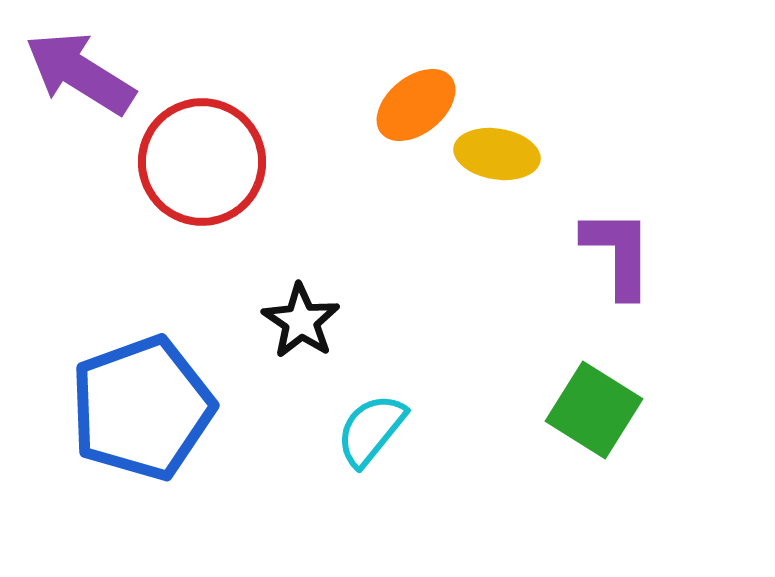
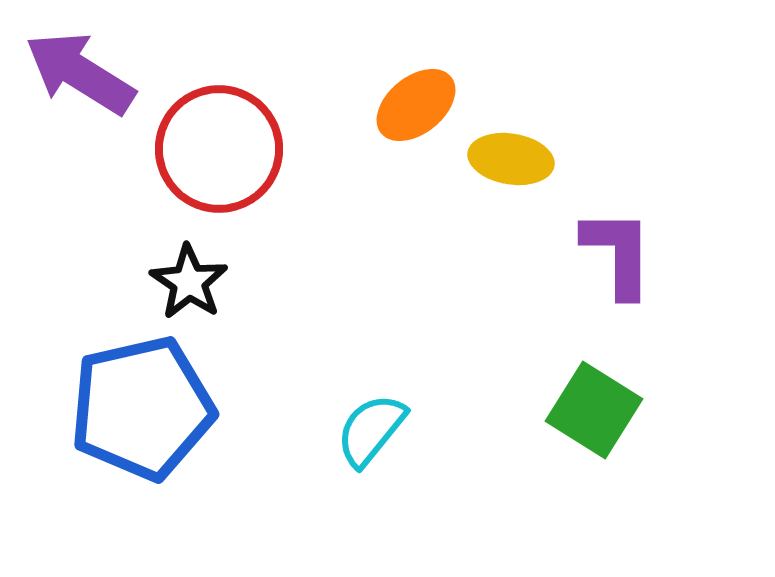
yellow ellipse: moved 14 px right, 5 px down
red circle: moved 17 px right, 13 px up
black star: moved 112 px left, 39 px up
blue pentagon: rotated 7 degrees clockwise
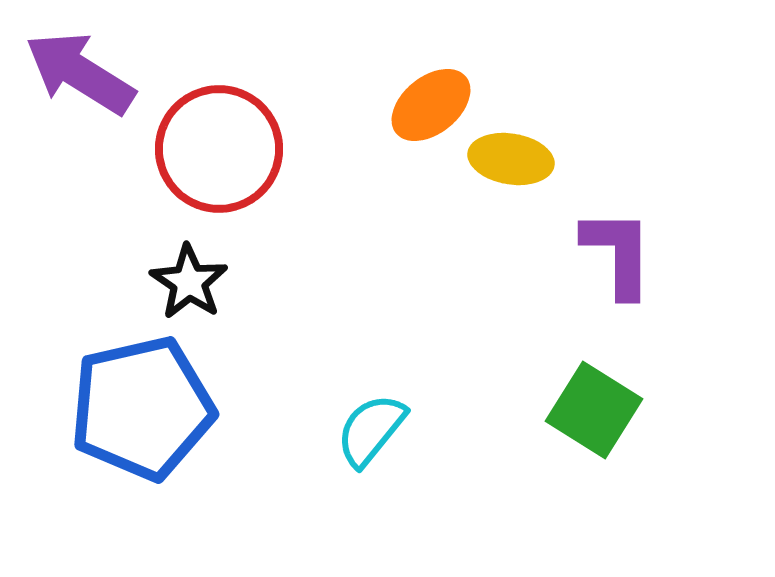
orange ellipse: moved 15 px right
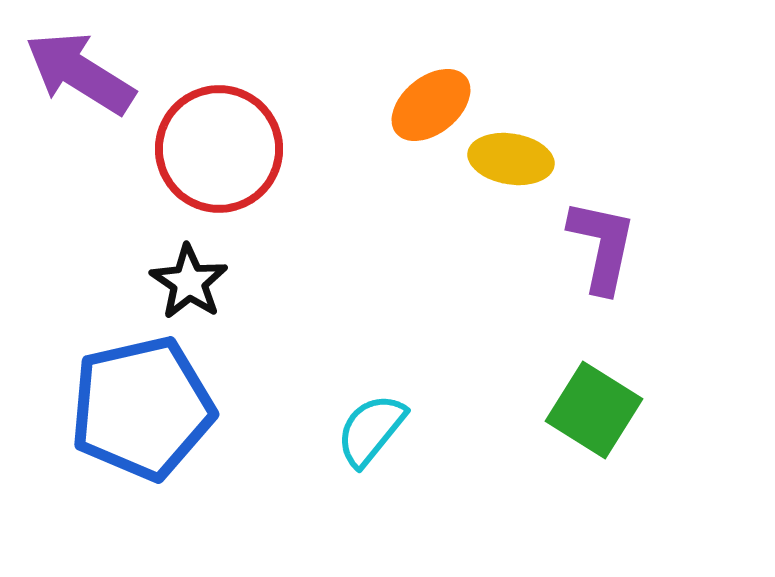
purple L-shape: moved 16 px left, 7 px up; rotated 12 degrees clockwise
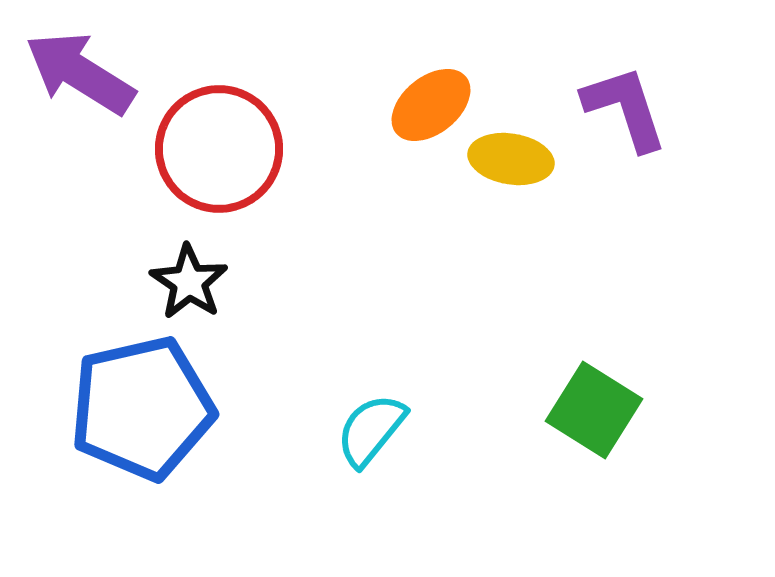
purple L-shape: moved 23 px right, 138 px up; rotated 30 degrees counterclockwise
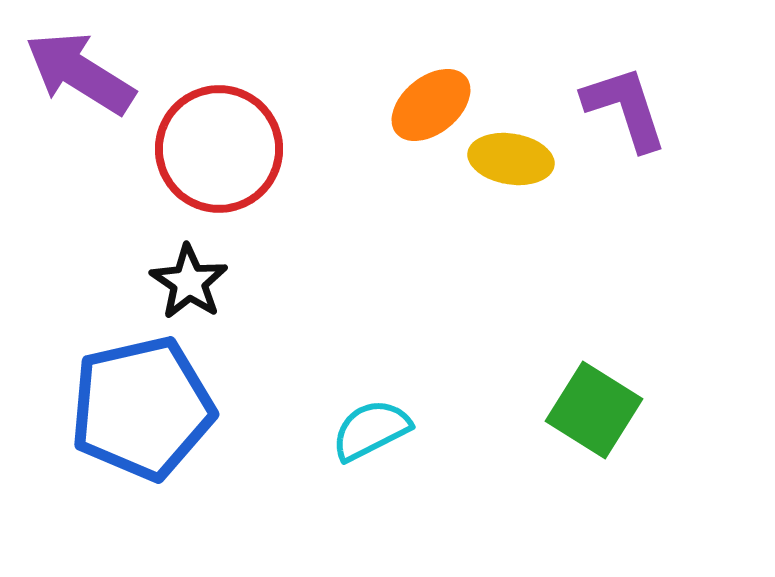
cyan semicircle: rotated 24 degrees clockwise
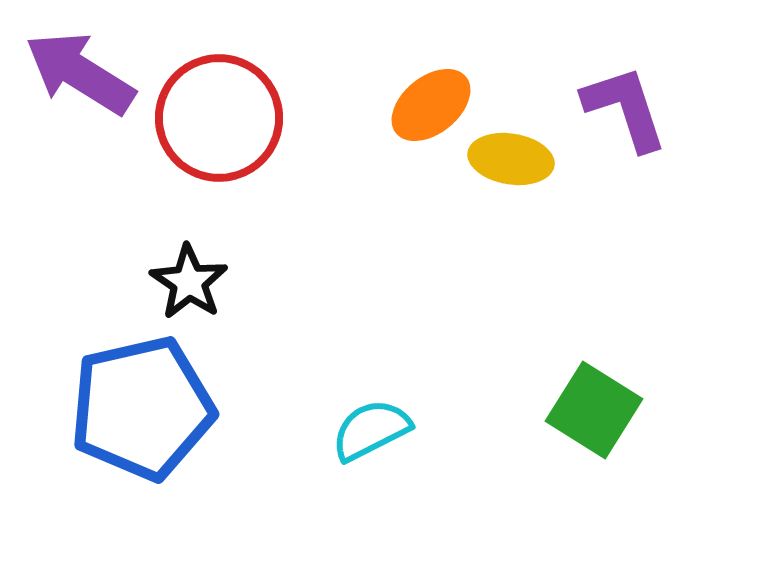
red circle: moved 31 px up
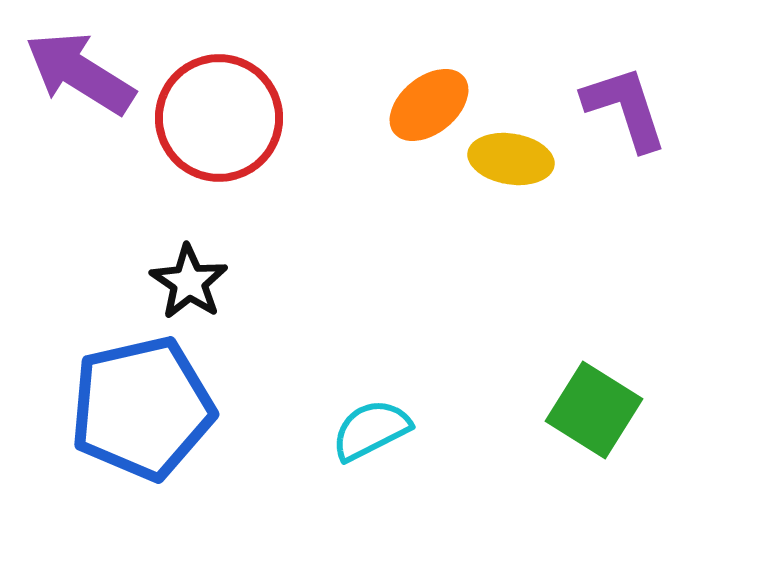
orange ellipse: moved 2 px left
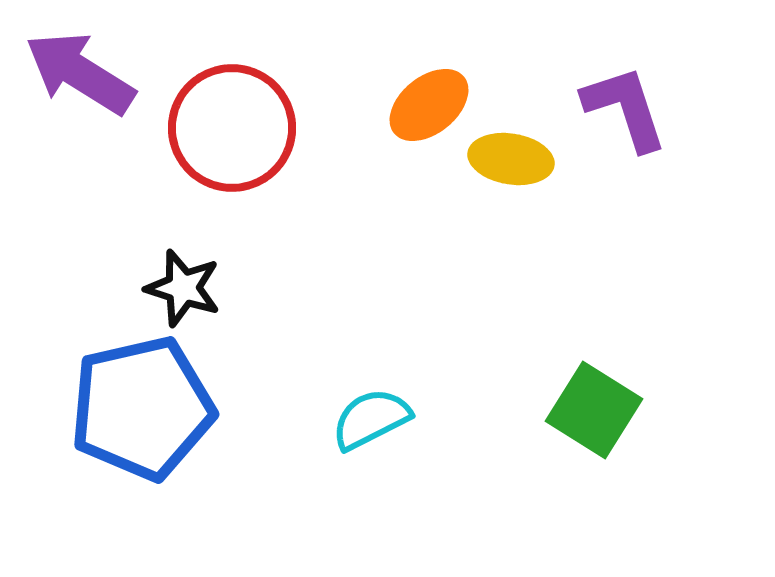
red circle: moved 13 px right, 10 px down
black star: moved 6 px left, 6 px down; rotated 16 degrees counterclockwise
cyan semicircle: moved 11 px up
